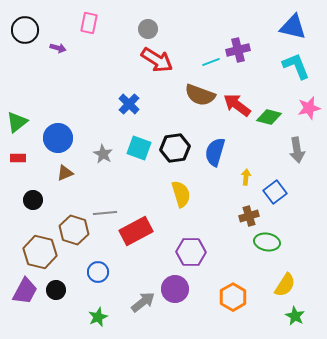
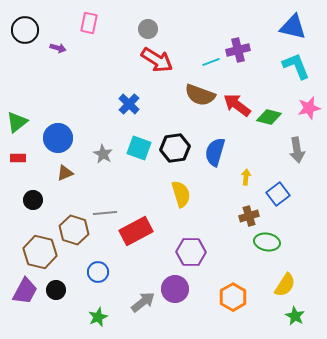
blue square at (275, 192): moved 3 px right, 2 px down
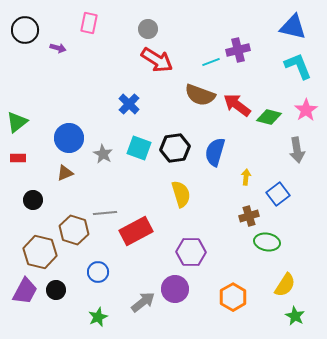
cyan L-shape at (296, 66): moved 2 px right
pink star at (309, 108): moved 3 px left, 2 px down; rotated 20 degrees counterclockwise
blue circle at (58, 138): moved 11 px right
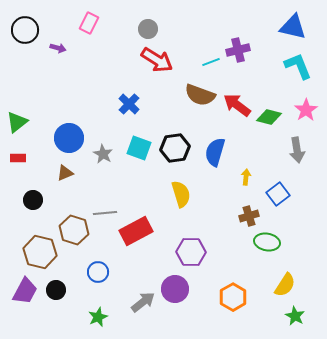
pink rectangle at (89, 23): rotated 15 degrees clockwise
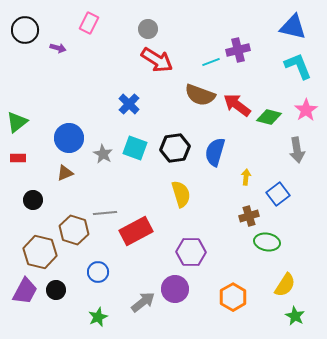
cyan square at (139, 148): moved 4 px left
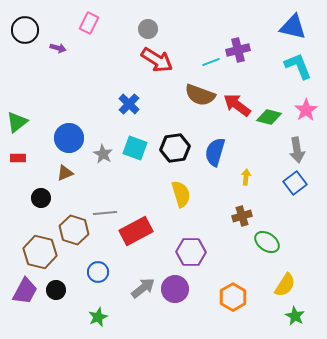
blue square at (278, 194): moved 17 px right, 11 px up
black circle at (33, 200): moved 8 px right, 2 px up
brown cross at (249, 216): moved 7 px left
green ellipse at (267, 242): rotated 25 degrees clockwise
gray arrow at (143, 302): moved 14 px up
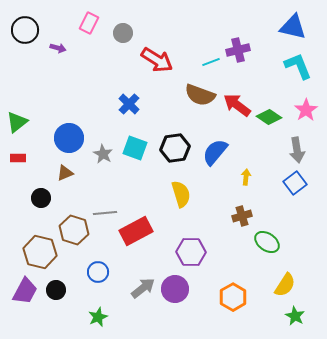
gray circle at (148, 29): moved 25 px left, 4 px down
green diamond at (269, 117): rotated 20 degrees clockwise
blue semicircle at (215, 152): rotated 24 degrees clockwise
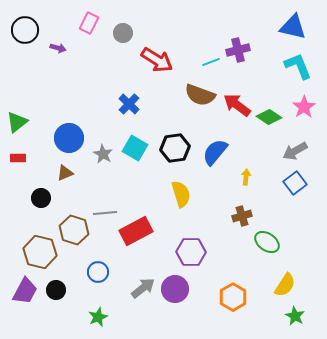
pink star at (306, 110): moved 2 px left, 3 px up
cyan square at (135, 148): rotated 10 degrees clockwise
gray arrow at (297, 150): moved 2 px left, 1 px down; rotated 70 degrees clockwise
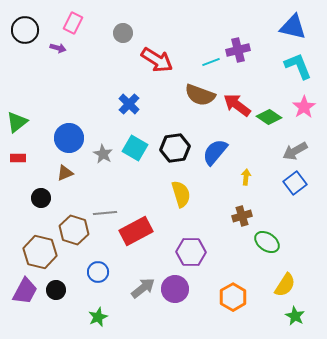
pink rectangle at (89, 23): moved 16 px left
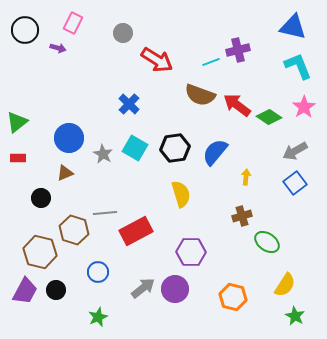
orange hexagon at (233, 297): rotated 16 degrees counterclockwise
